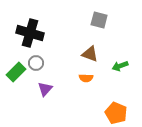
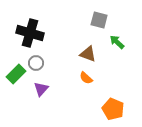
brown triangle: moved 2 px left
green arrow: moved 3 px left, 24 px up; rotated 63 degrees clockwise
green rectangle: moved 2 px down
orange semicircle: rotated 40 degrees clockwise
purple triangle: moved 4 px left
orange pentagon: moved 3 px left, 4 px up
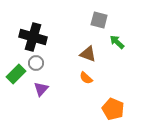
black cross: moved 3 px right, 4 px down
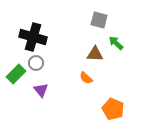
green arrow: moved 1 px left, 1 px down
brown triangle: moved 7 px right; rotated 18 degrees counterclockwise
purple triangle: moved 1 px down; rotated 21 degrees counterclockwise
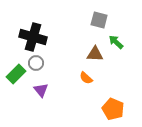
green arrow: moved 1 px up
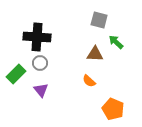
black cross: moved 4 px right; rotated 12 degrees counterclockwise
gray circle: moved 4 px right
orange semicircle: moved 3 px right, 3 px down
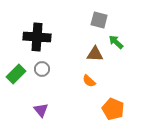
gray circle: moved 2 px right, 6 px down
purple triangle: moved 20 px down
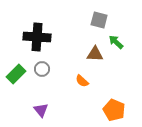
orange semicircle: moved 7 px left
orange pentagon: moved 1 px right, 1 px down
